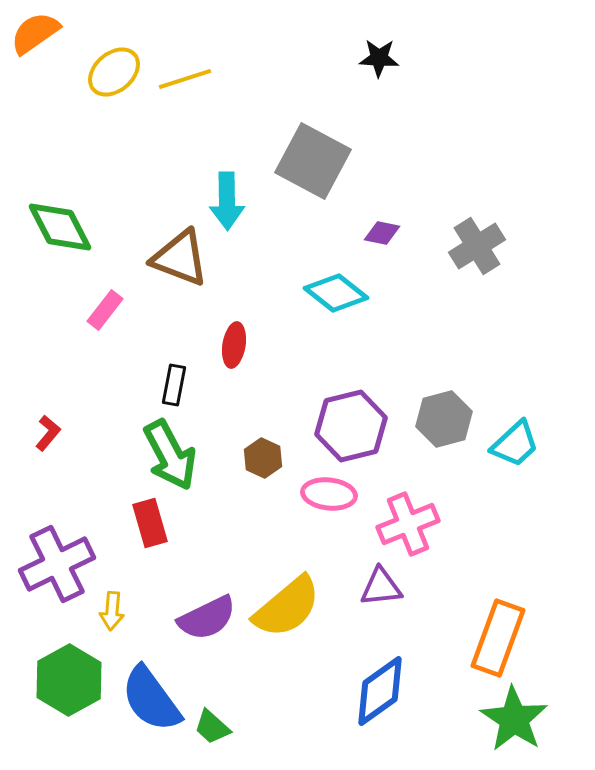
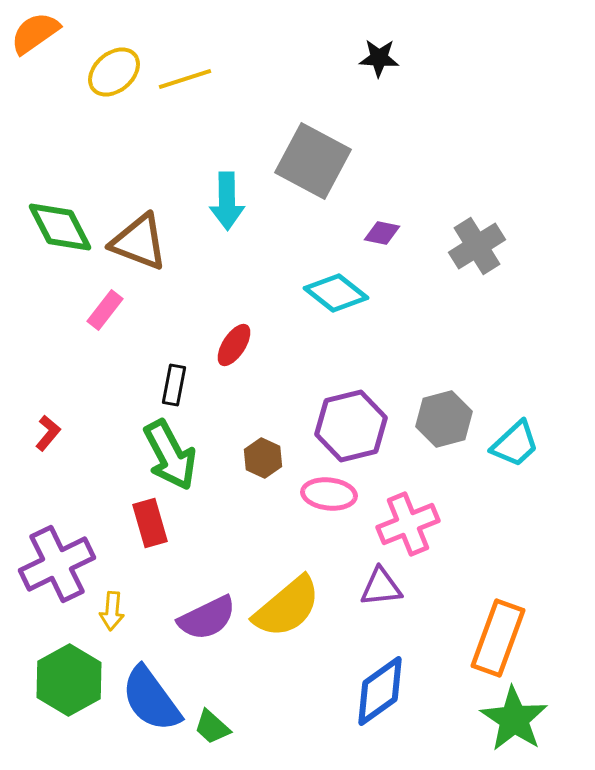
brown triangle: moved 41 px left, 16 px up
red ellipse: rotated 24 degrees clockwise
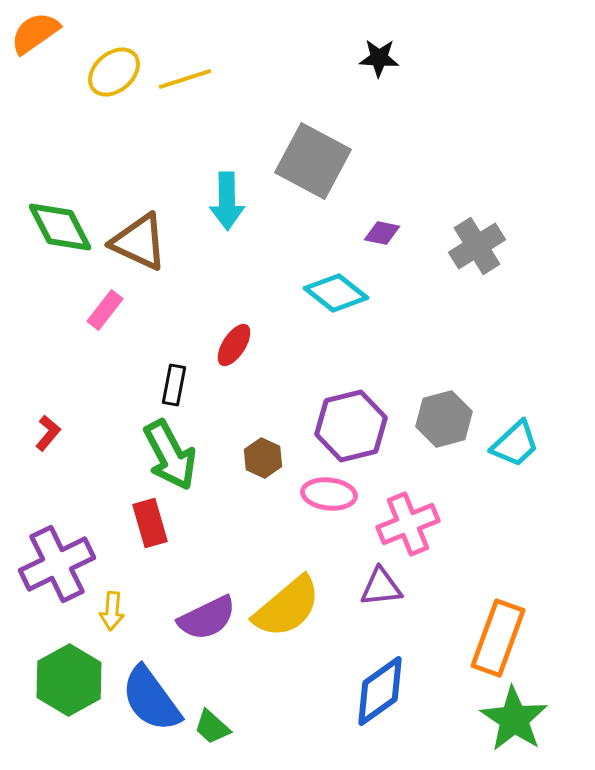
brown triangle: rotated 4 degrees clockwise
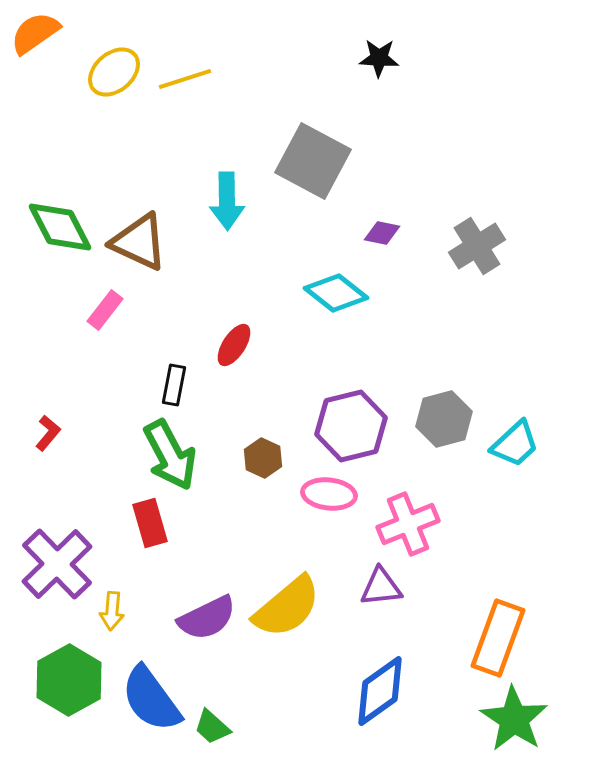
purple cross: rotated 18 degrees counterclockwise
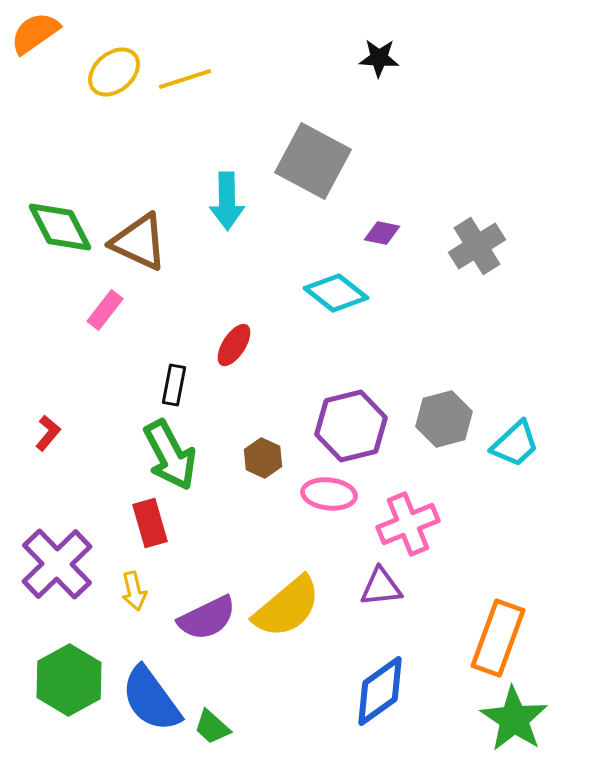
yellow arrow: moved 22 px right, 20 px up; rotated 18 degrees counterclockwise
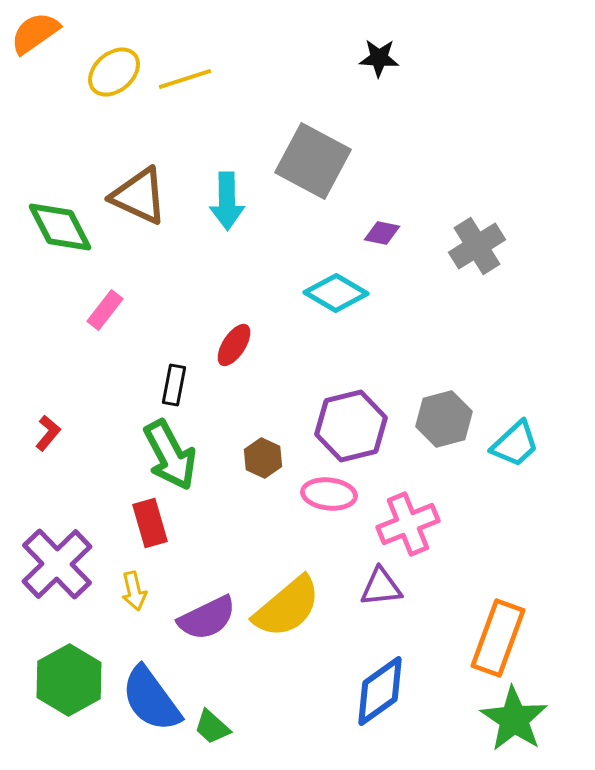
brown triangle: moved 46 px up
cyan diamond: rotated 8 degrees counterclockwise
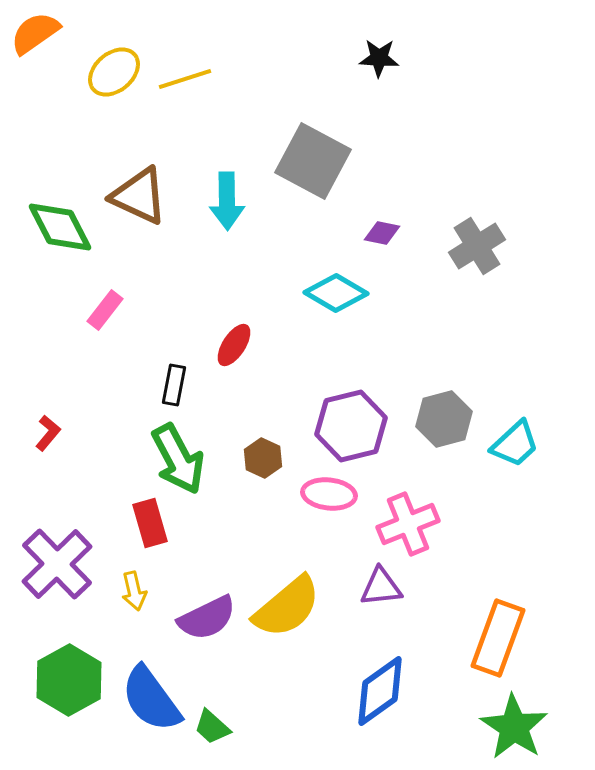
green arrow: moved 8 px right, 4 px down
green star: moved 8 px down
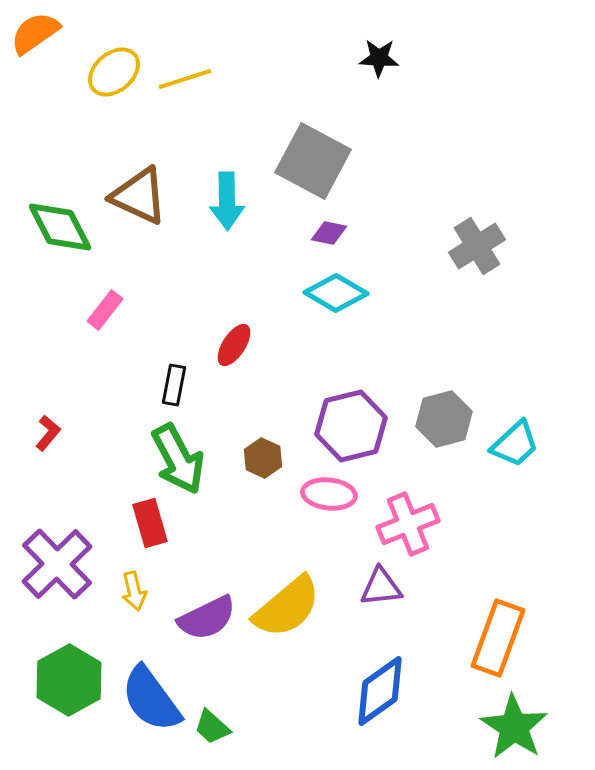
purple diamond: moved 53 px left
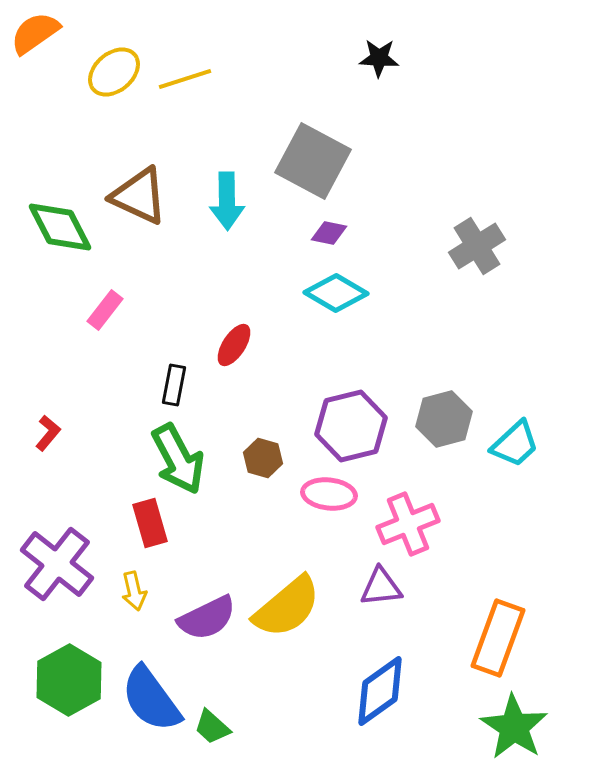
brown hexagon: rotated 9 degrees counterclockwise
purple cross: rotated 8 degrees counterclockwise
